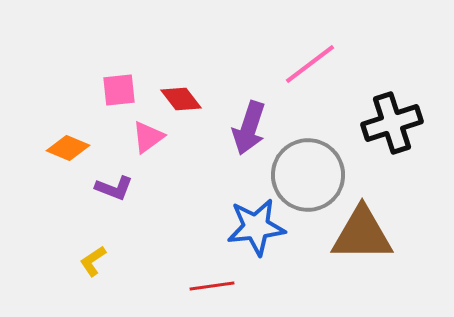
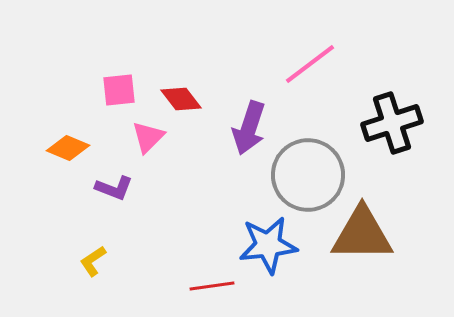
pink triangle: rotated 9 degrees counterclockwise
blue star: moved 12 px right, 18 px down
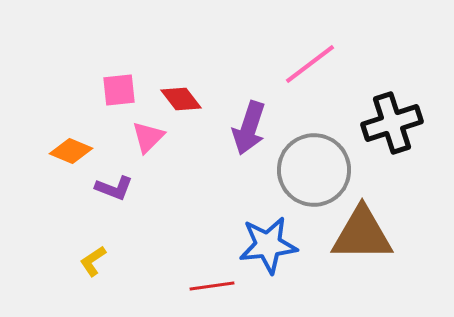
orange diamond: moved 3 px right, 3 px down
gray circle: moved 6 px right, 5 px up
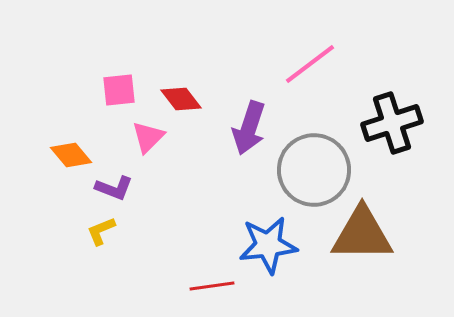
orange diamond: moved 4 px down; rotated 27 degrees clockwise
yellow L-shape: moved 8 px right, 30 px up; rotated 12 degrees clockwise
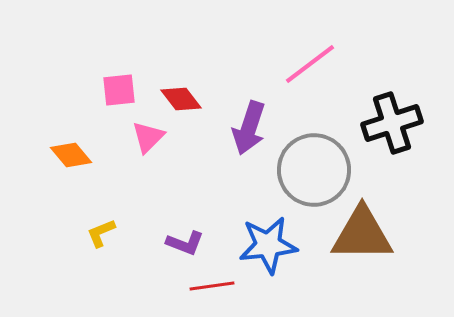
purple L-shape: moved 71 px right, 55 px down
yellow L-shape: moved 2 px down
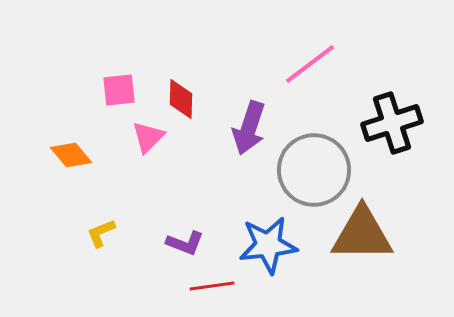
red diamond: rotated 39 degrees clockwise
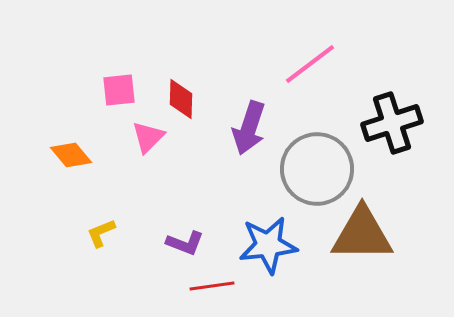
gray circle: moved 3 px right, 1 px up
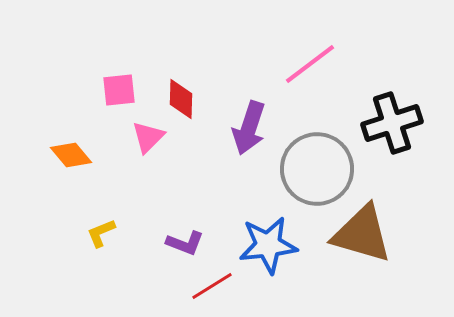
brown triangle: rotated 16 degrees clockwise
red line: rotated 24 degrees counterclockwise
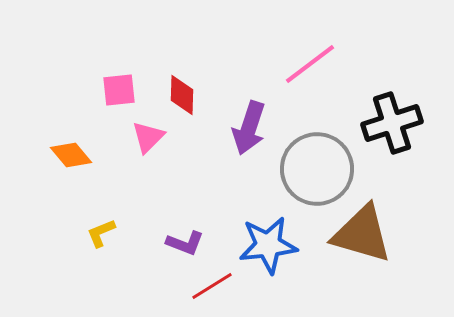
red diamond: moved 1 px right, 4 px up
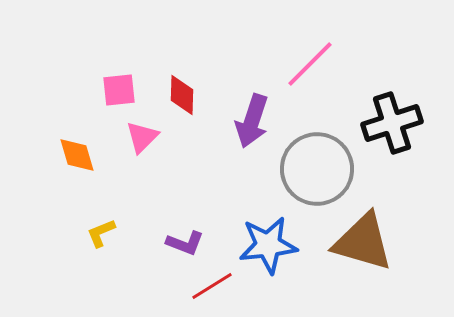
pink line: rotated 8 degrees counterclockwise
purple arrow: moved 3 px right, 7 px up
pink triangle: moved 6 px left
orange diamond: moved 6 px right; rotated 24 degrees clockwise
brown triangle: moved 1 px right, 8 px down
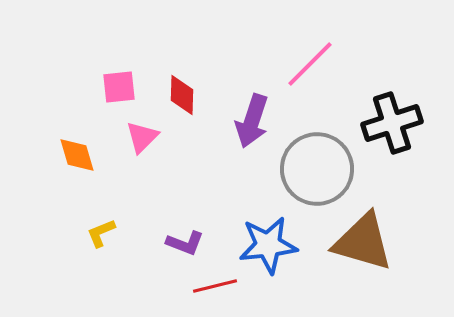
pink square: moved 3 px up
red line: moved 3 px right; rotated 18 degrees clockwise
